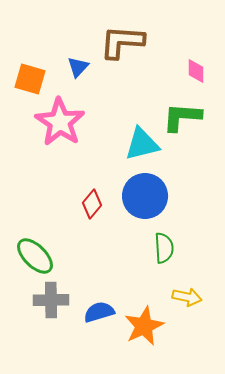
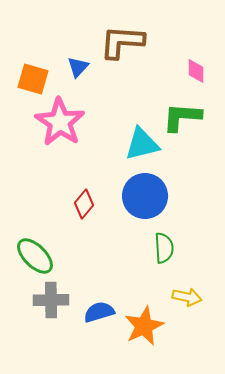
orange square: moved 3 px right
red diamond: moved 8 px left
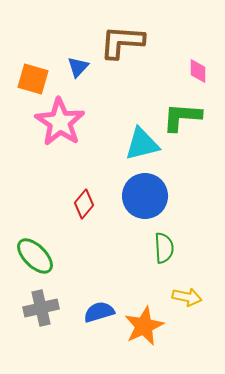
pink diamond: moved 2 px right
gray cross: moved 10 px left, 8 px down; rotated 12 degrees counterclockwise
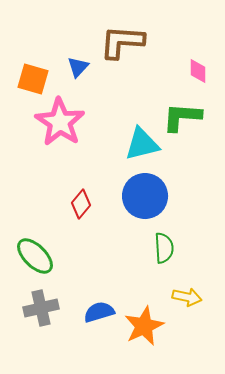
red diamond: moved 3 px left
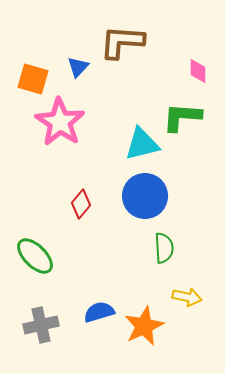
gray cross: moved 17 px down
